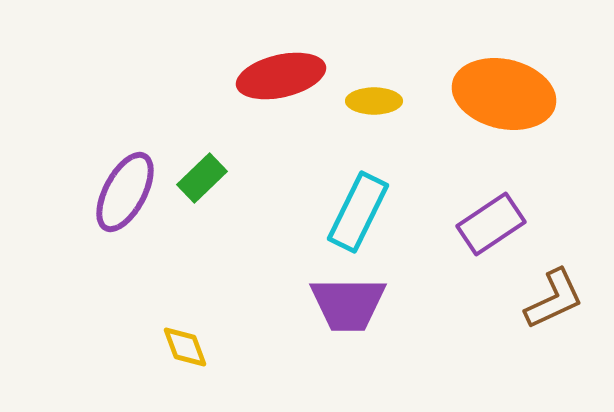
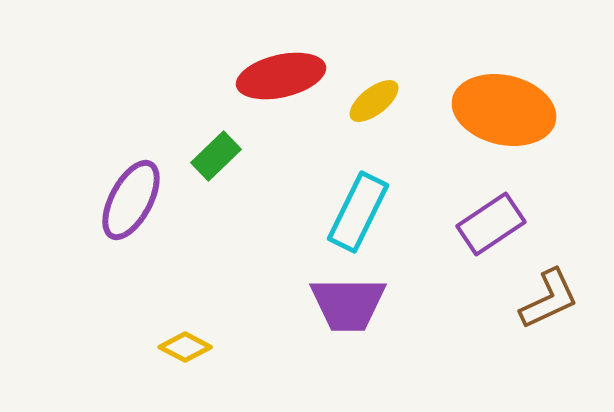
orange ellipse: moved 16 px down
yellow ellipse: rotated 38 degrees counterclockwise
green rectangle: moved 14 px right, 22 px up
purple ellipse: moved 6 px right, 8 px down
brown L-shape: moved 5 px left
yellow diamond: rotated 42 degrees counterclockwise
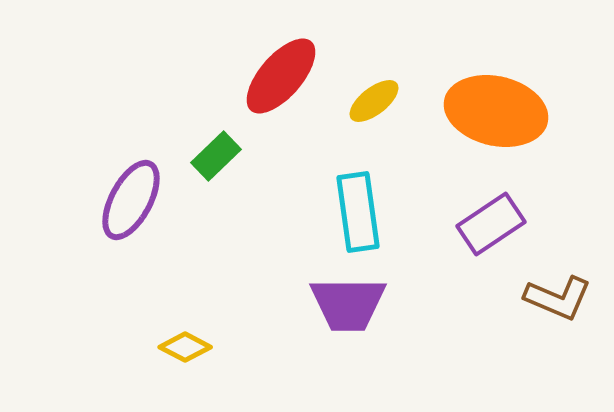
red ellipse: rotated 36 degrees counterclockwise
orange ellipse: moved 8 px left, 1 px down
cyan rectangle: rotated 34 degrees counterclockwise
brown L-shape: moved 9 px right, 1 px up; rotated 48 degrees clockwise
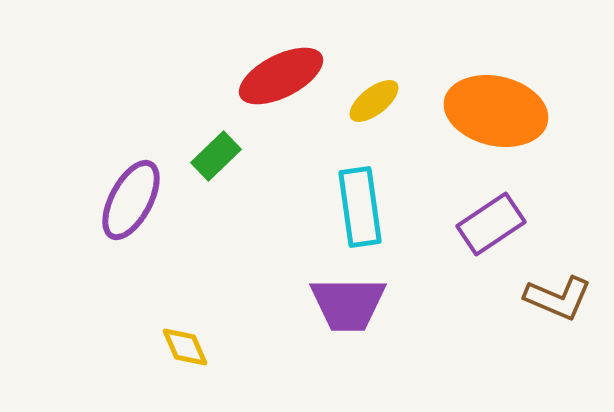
red ellipse: rotated 22 degrees clockwise
cyan rectangle: moved 2 px right, 5 px up
yellow diamond: rotated 39 degrees clockwise
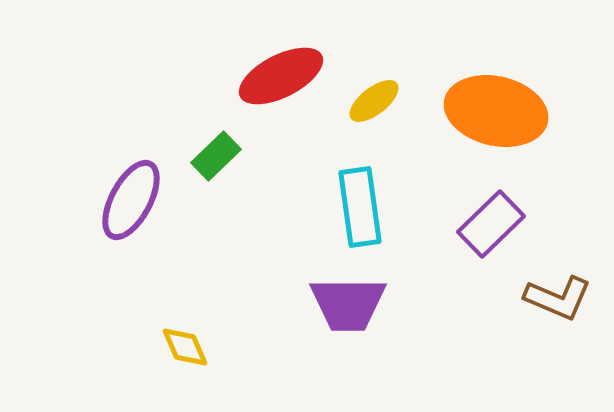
purple rectangle: rotated 10 degrees counterclockwise
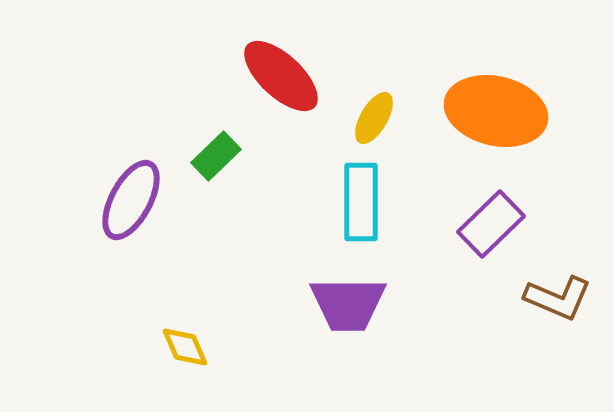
red ellipse: rotated 70 degrees clockwise
yellow ellipse: moved 17 px down; rotated 22 degrees counterclockwise
cyan rectangle: moved 1 px right, 5 px up; rotated 8 degrees clockwise
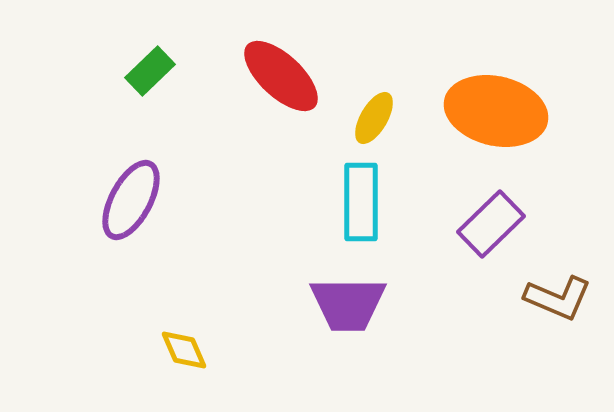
green rectangle: moved 66 px left, 85 px up
yellow diamond: moved 1 px left, 3 px down
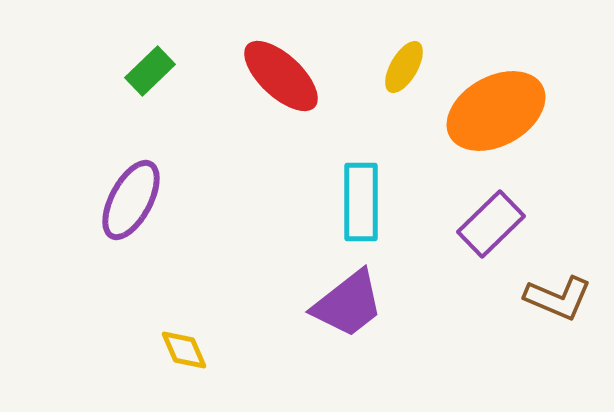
orange ellipse: rotated 42 degrees counterclockwise
yellow ellipse: moved 30 px right, 51 px up
purple trapezoid: rotated 38 degrees counterclockwise
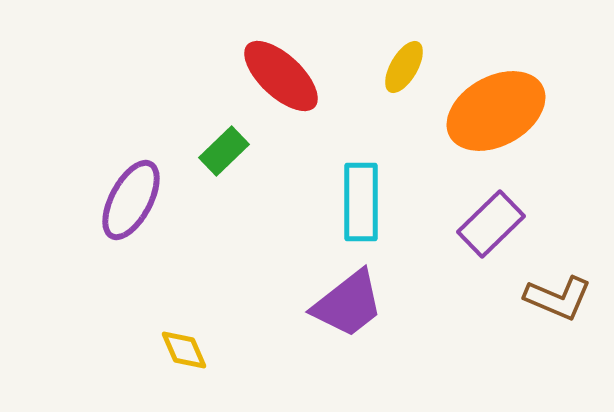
green rectangle: moved 74 px right, 80 px down
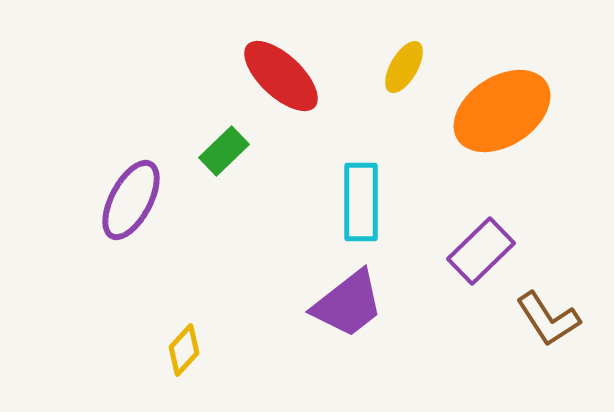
orange ellipse: moved 6 px right; rotated 4 degrees counterclockwise
purple rectangle: moved 10 px left, 27 px down
brown L-shape: moved 10 px left, 21 px down; rotated 34 degrees clockwise
yellow diamond: rotated 66 degrees clockwise
